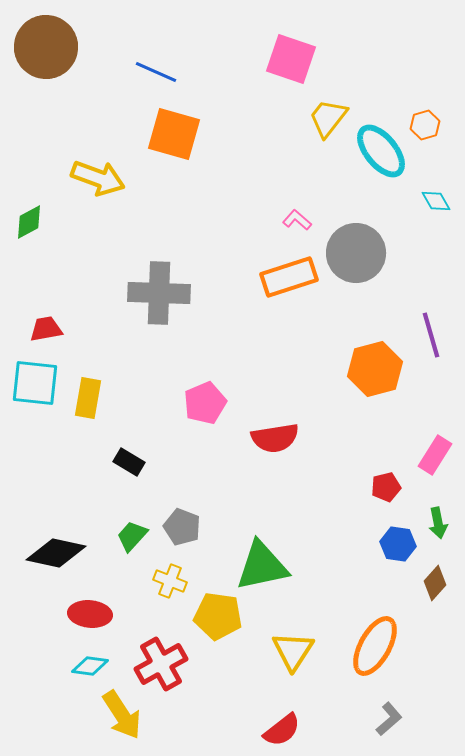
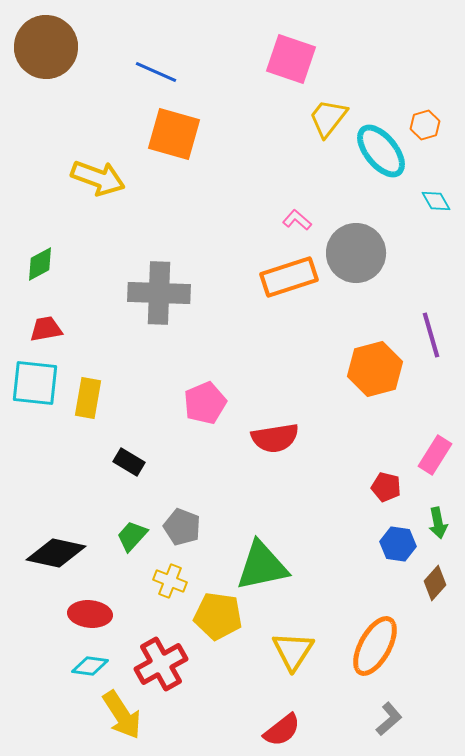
green diamond at (29, 222): moved 11 px right, 42 px down
red pentagon at (386, 487): rotated 28 degrees clockwise
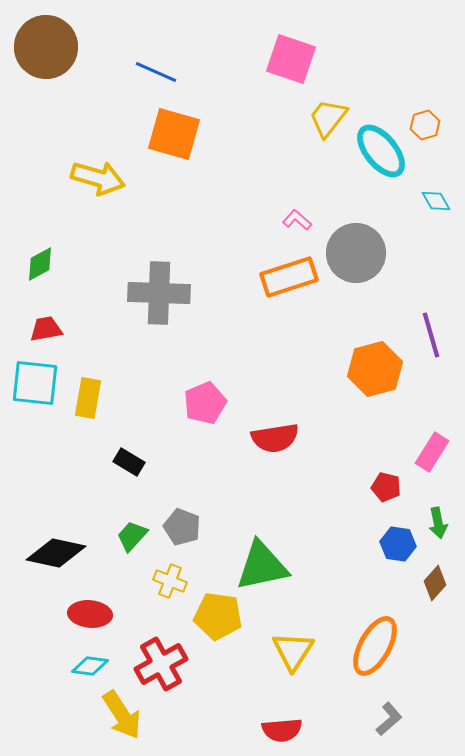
yellow arrow at (98, 178): rotated 4 degrees counterclockwise
pink rectangle at (435, 455): moved 3 px left, 3 px up
red semicircle at (282, 730): rotated 33 degrees clockwise
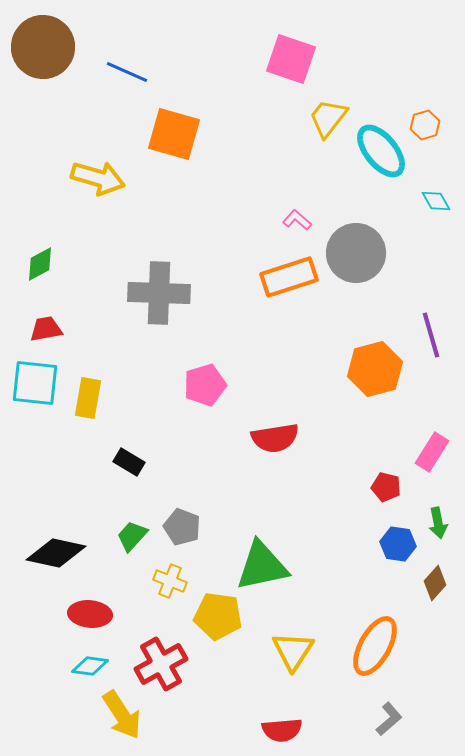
brown circle at (46, 47): moved 3 px left
blue line at (156, 72): moved 29 px left
pink pentagon at (205, 403): moved 18 px up; rotated 6 degrees clockwise
